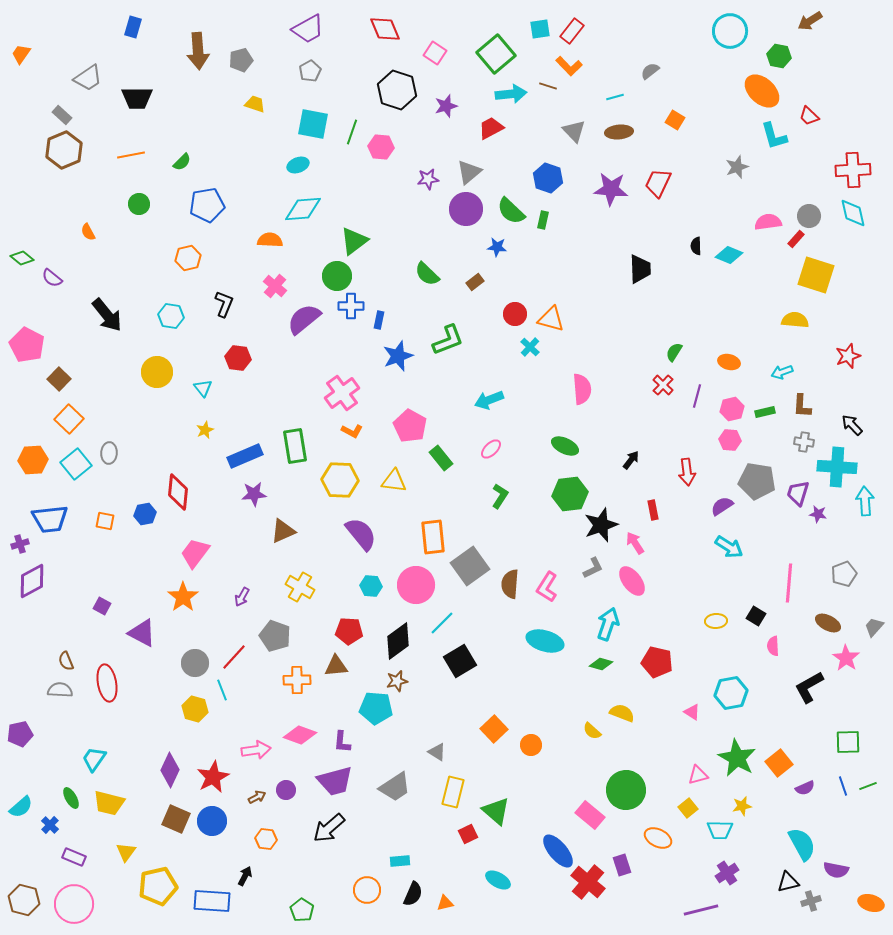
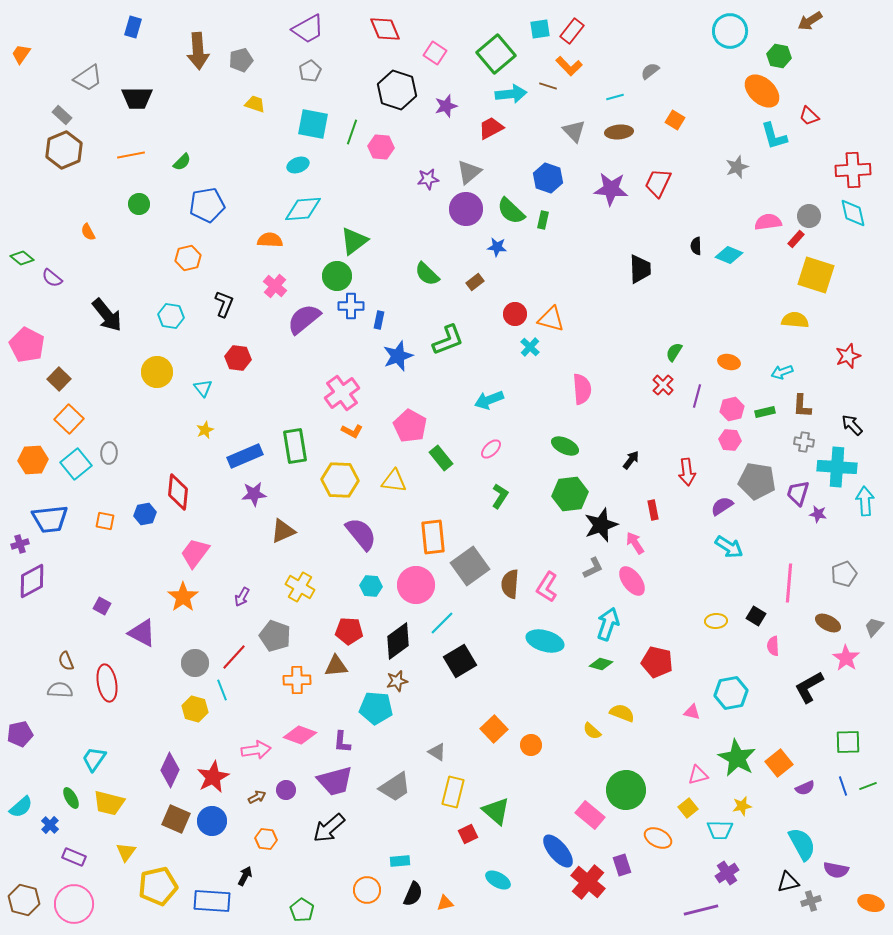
pink triangle at (692, 712): rotated 18 degrees counterclockwise
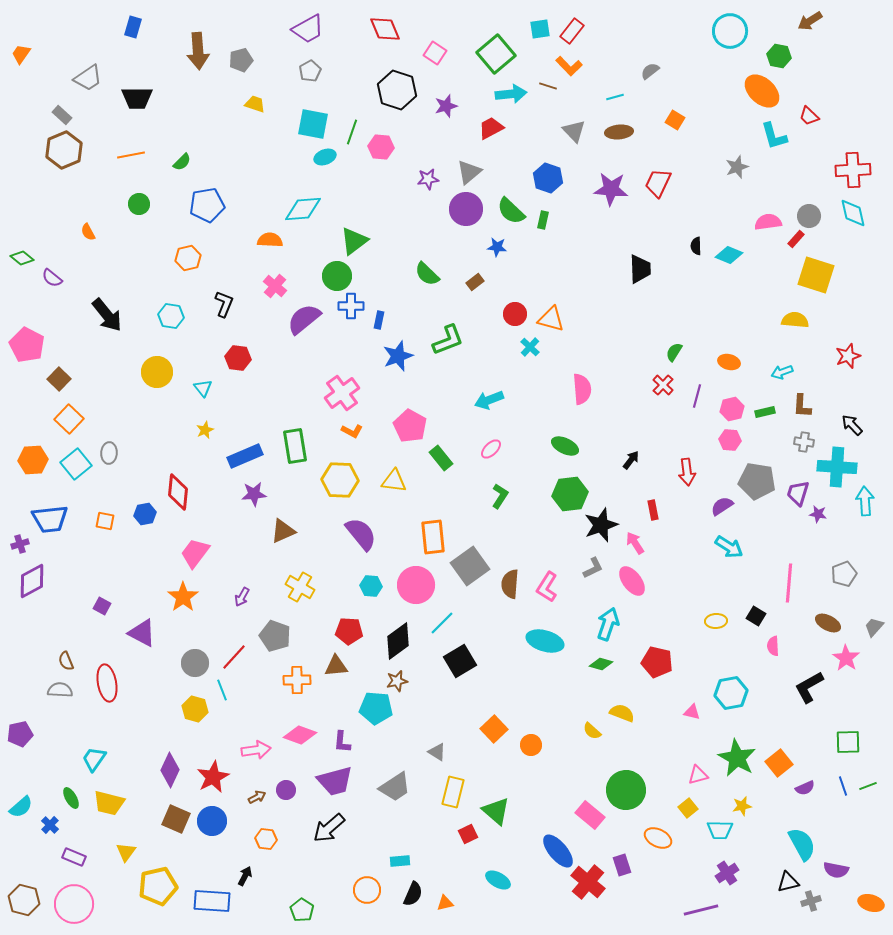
cyan ellipse at (298, 165): moved 27 px right, 8 px up
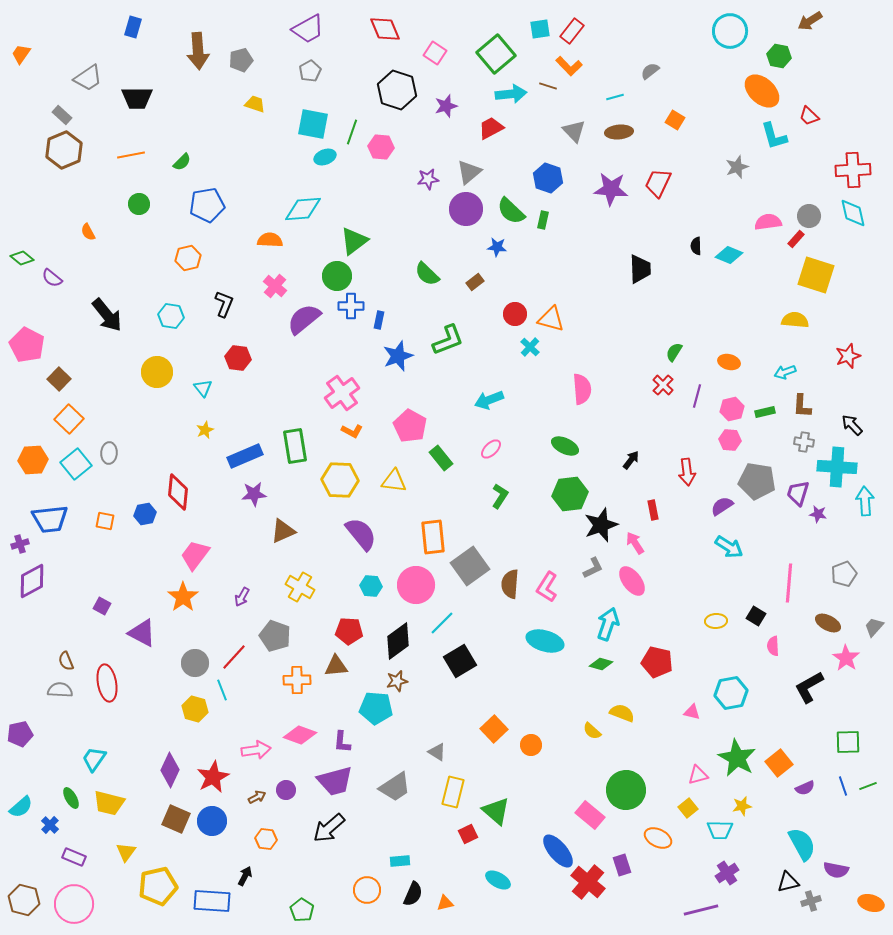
cyan arrow at (782, 372): moved 3 px right
pink trapezoid at (195, 553): moved 2 px down
